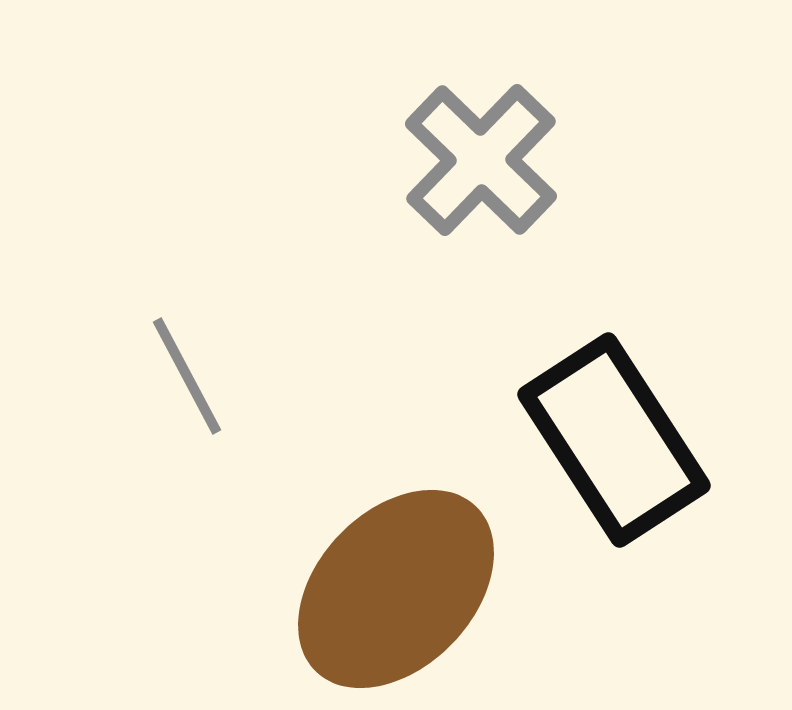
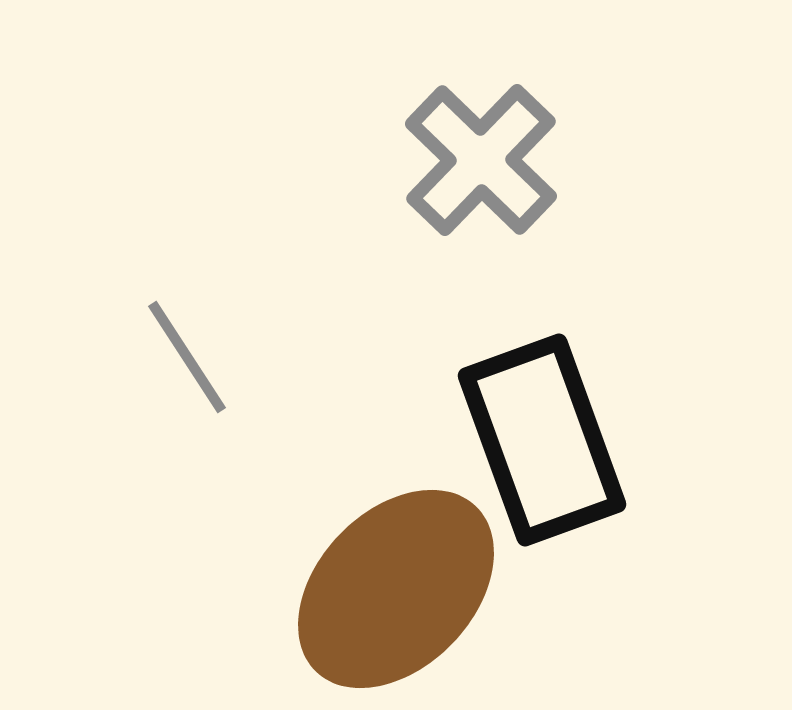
gray line: moved 19 px up; rotated 5 degrees counterclockwise
black rectangle: moved 72 px left; rotated 13 degrees clockwise
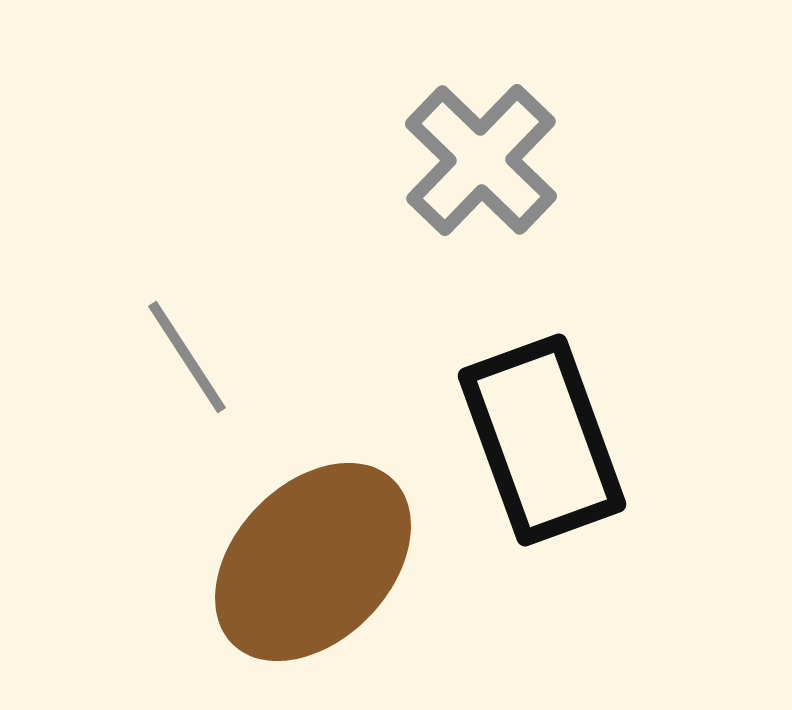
brown ellipse: moved 83 px left, 27 px up
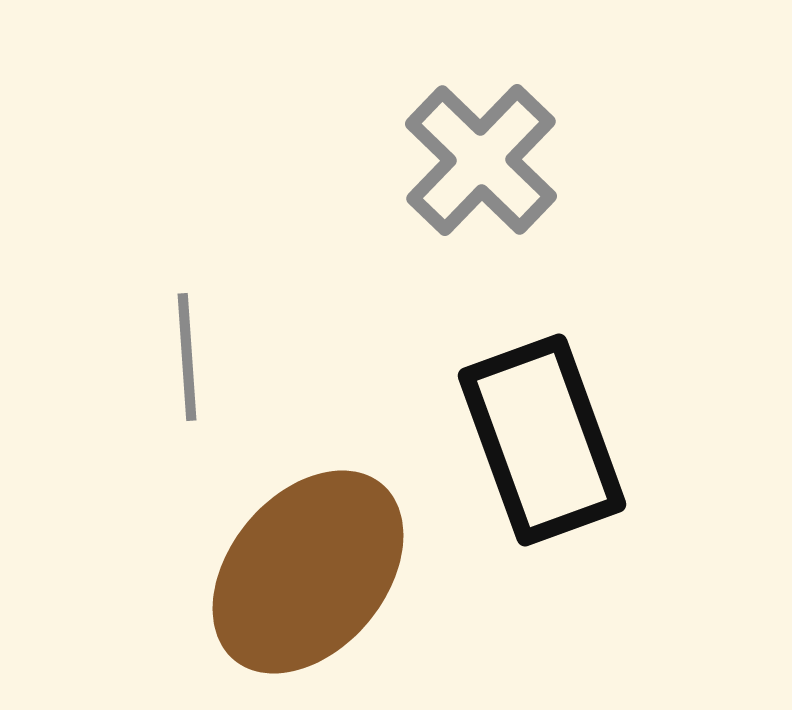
gray line: rotated 29 degrees clockwise
brown ellipse: moved 5 px left, 10 px down; rotated 4 degrees counterclockwise
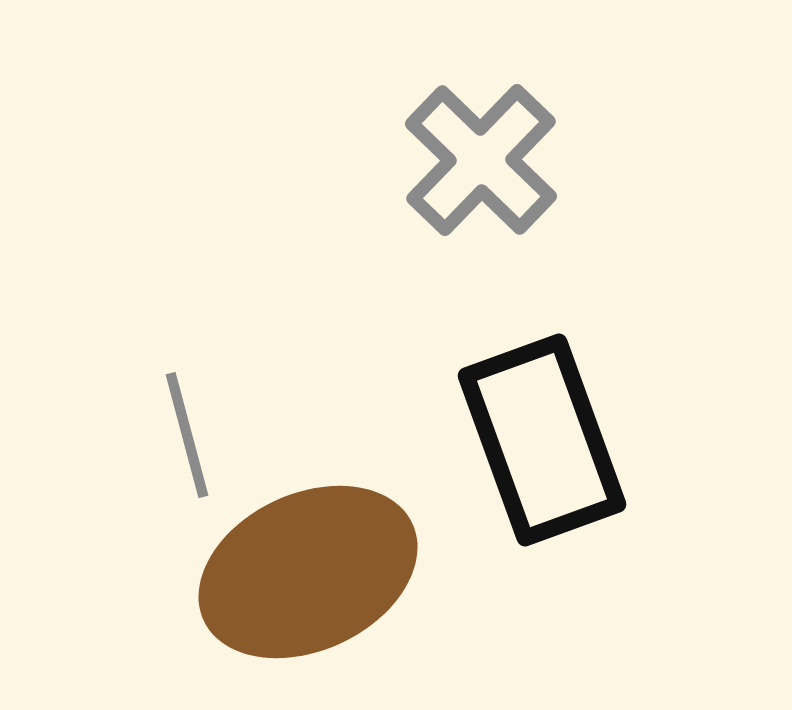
gray line: moved 78 px down; rotated 11 degrees counterclockwise
brown ellipse: rotated 25 degrees clockwise
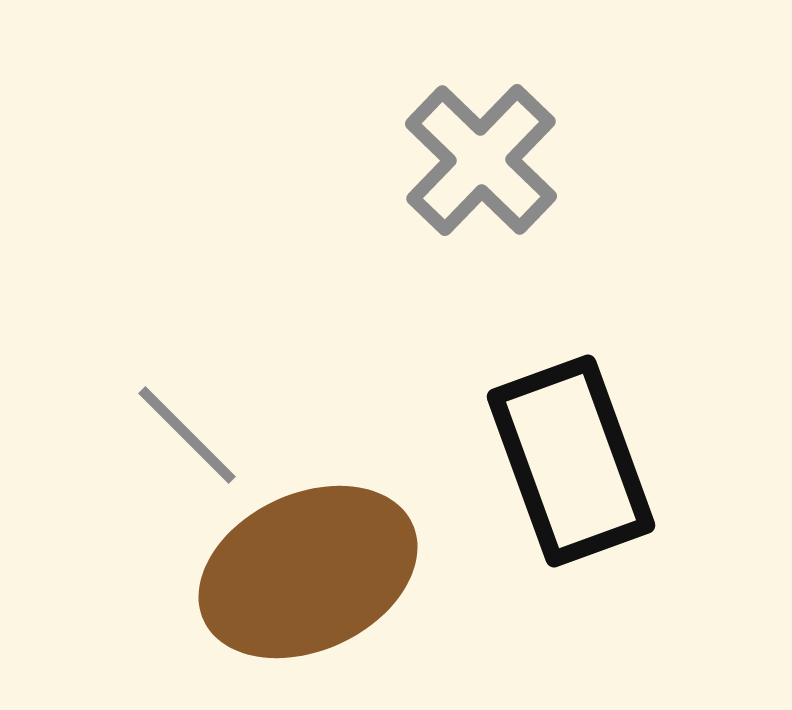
gray line: rotated 30 degrees counterclockwise
black rectangle: moved 29 px right, 21 px down
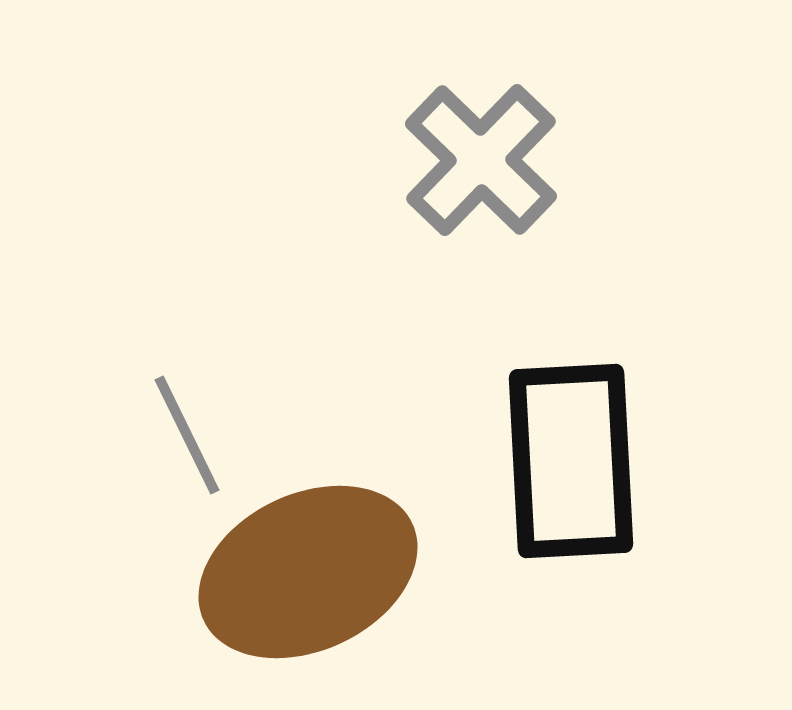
gray line: rotated 19 degrees clockwise
black rectangle: rotated 17 degrees clockwise
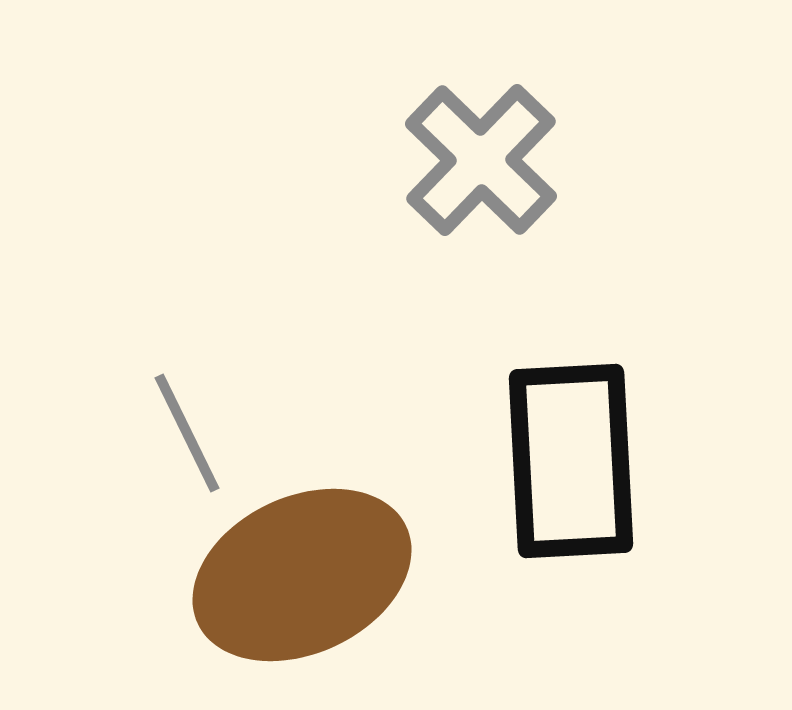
gray line: moved 2 px up
brown ellipse: moved 6 px left, 3 px down
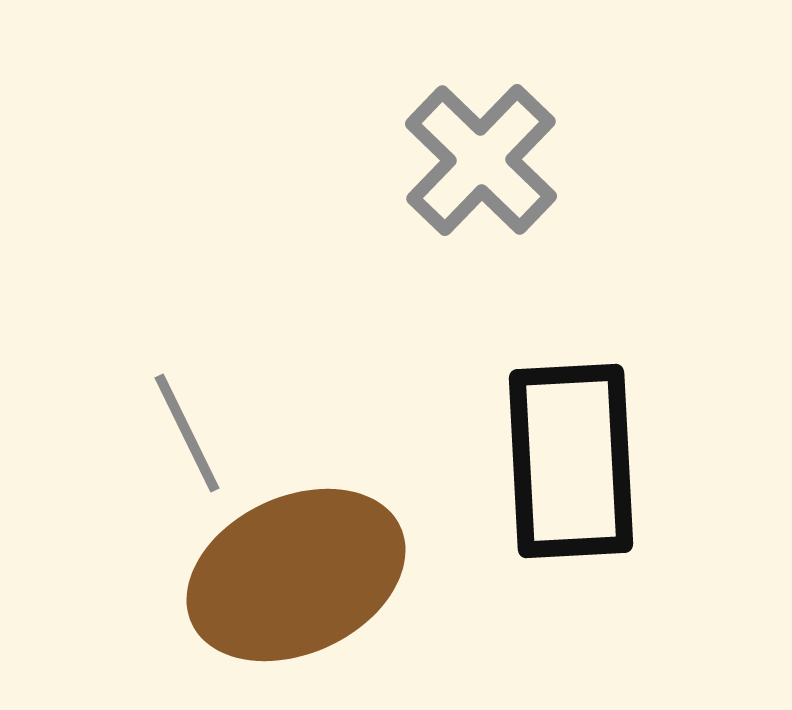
brown ellipse: moved 6 px left
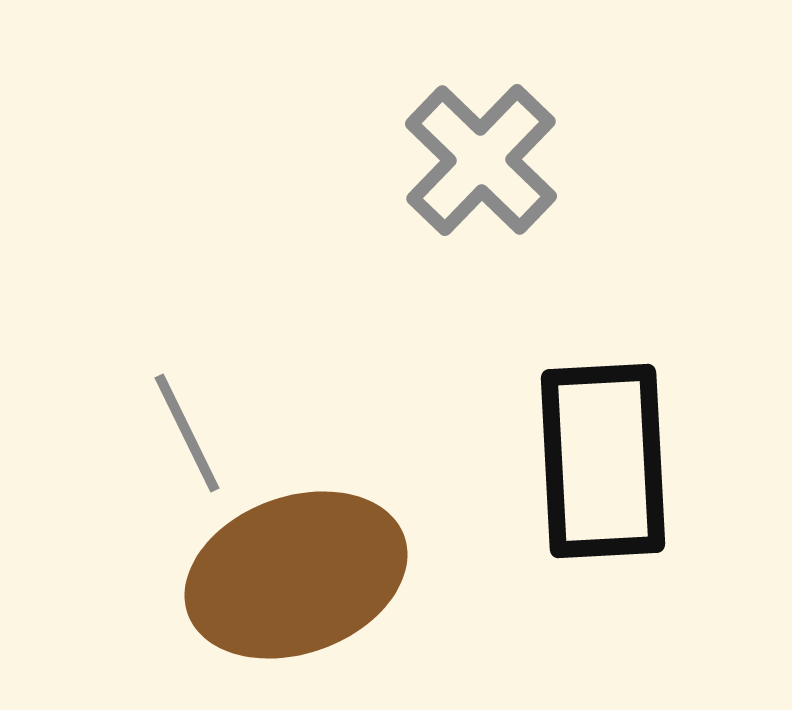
black rectangle: moved 32 px right
brown ellipse: rotated 5 degrees clockwise
